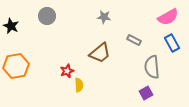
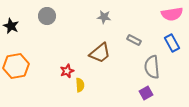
pink semicircle: moved 4 px right, 3 px up; rotated 20 degrees clockwise
yellow semicircle: moved 1 px right
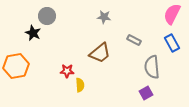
pink semicircle: rotated 125 degrees clockwise
black star: moved 22 px right, 7 px down
red star: rotated 24 degrees clockwise
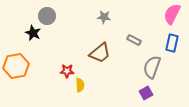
blue rectangle: rotated 42 degrees clockwise
gray semicircle: rotated 25 degrees clockwise
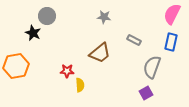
blue rectangle: moved 1 px left, 1 px up
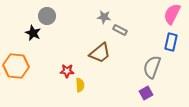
gray rectangle: moved 14 px left, 10 px up
orange hexagon: rotated 15 degrees clockwise
